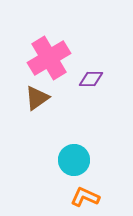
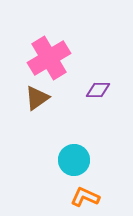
purple diamond: moved 7 px right, 11 px down
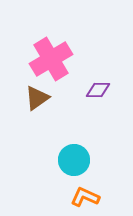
pink cross: moved 2 px right, 1 px down
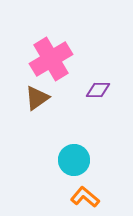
orange L-shape: rotated 16 degrees clockwise
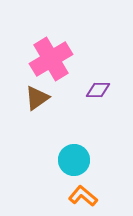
orange L-shape: moved 2 px left, 1 px up
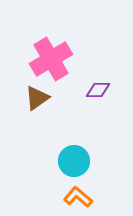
cyan circle: moved 1 px down
orange L-shape: moved 5 px left, 1 px down
